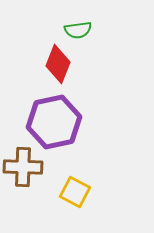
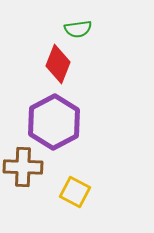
green semicircle: moved 1 px up
purple hexagon: rotated 16 degrees counterclockwise
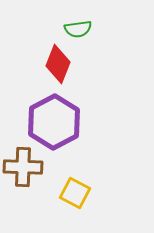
yellow square: moved 1 px down
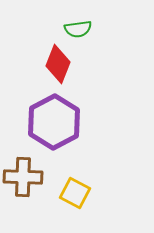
brown cross: moved 10 px down
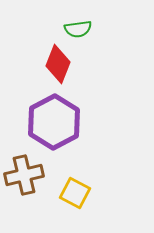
brown cross: moved 1 px right, 2 px up; rotated 15 degrees counterclockwise
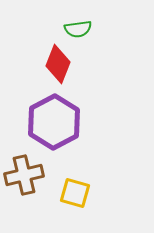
yellow square: rotated 12 degrees counterclockwise
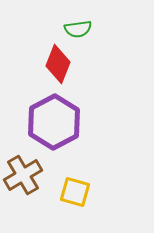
brown cross: moved 1 px left; rotated 18 degrees counterclockwise
yellow square: moved 1 px up
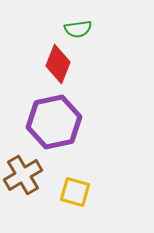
purple hexagon: rotated 16 degrees clockwise
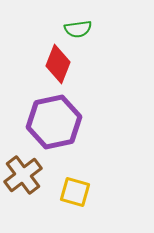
brown cross: rotated 6 degrees counterclockwise
